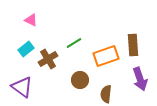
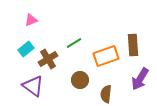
pink triangle: rotated 48 degrees counterclockwise
purple arrow: rotated 50 degrees clockwise
purple triangle: moved 11 px right, 1 px up
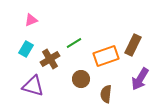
brown rectangle: rotated 30 degrees clockwise
cyan rectangle: rotated 21 degrees counterclockwise
brown cross: moved 2 px right
brown circle: moved 1 px right, 1 px up
purple triangle: rotated 20 degrees counterclockwise
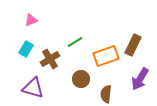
green line: moved 1 px right, 1 px up
purple triangle: moved 2 px down
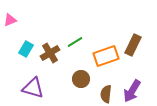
pink triangle: moved 21 px left
brown cross: moved 6 px up
purple arrow: moved 8 px left, 12 px down
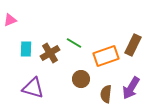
green line: moved 1 px left, 1 px down; rotated 63 degrees clockwise
cyan rectangle: rotated 28 degrees counterclockwise
purple arrow: moved 1 px left, 3 px up
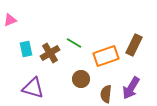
brown rectangle: moved 1 px right
cyan rectangle: rotated 14 degrees counterclockwise
